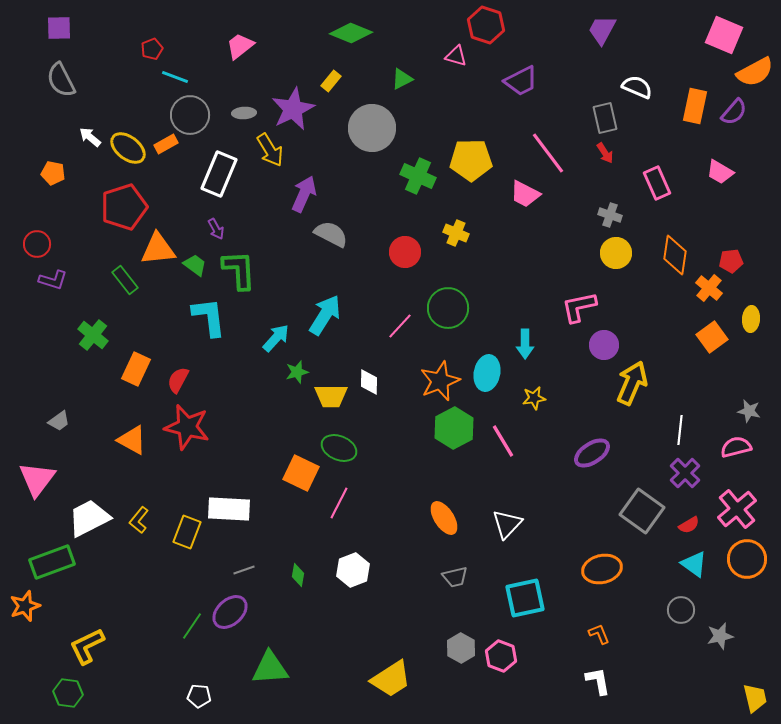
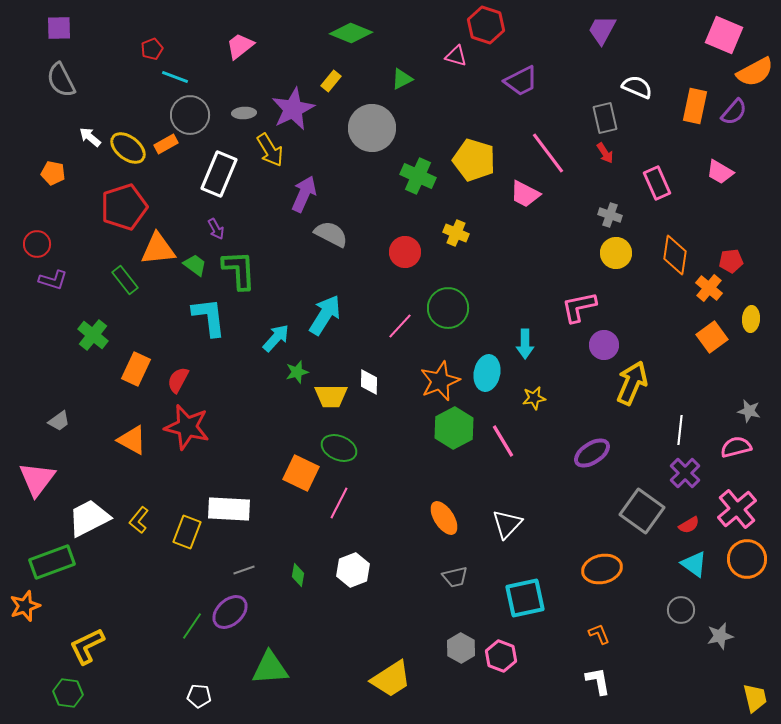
yellow pentagon at (471, 160): moved 3 px right; rotated 18 degrees clockwise
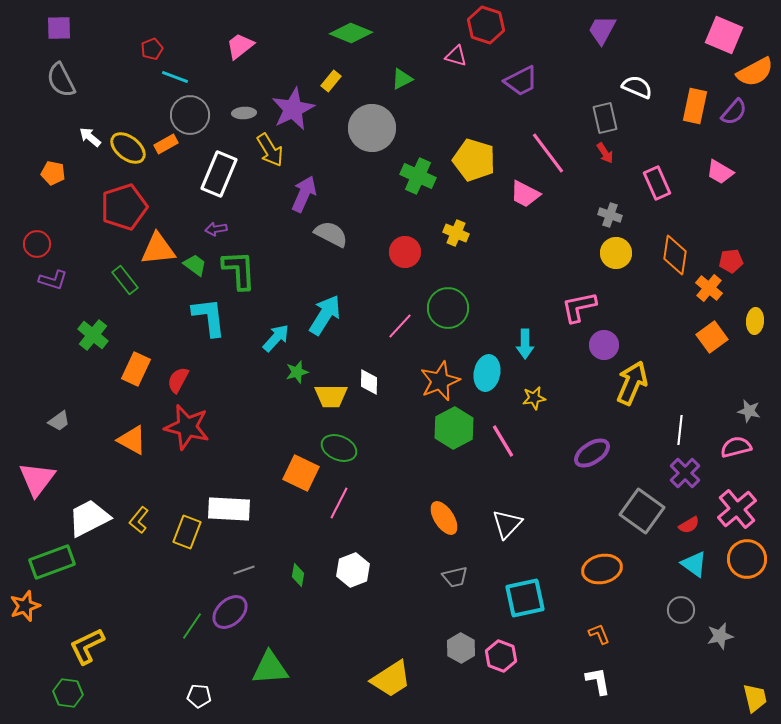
purple arrow at (216, 229): rotated 110 degrees clockwise
yellow ellipse at (751, 319): moved 4 px right, 2 px down
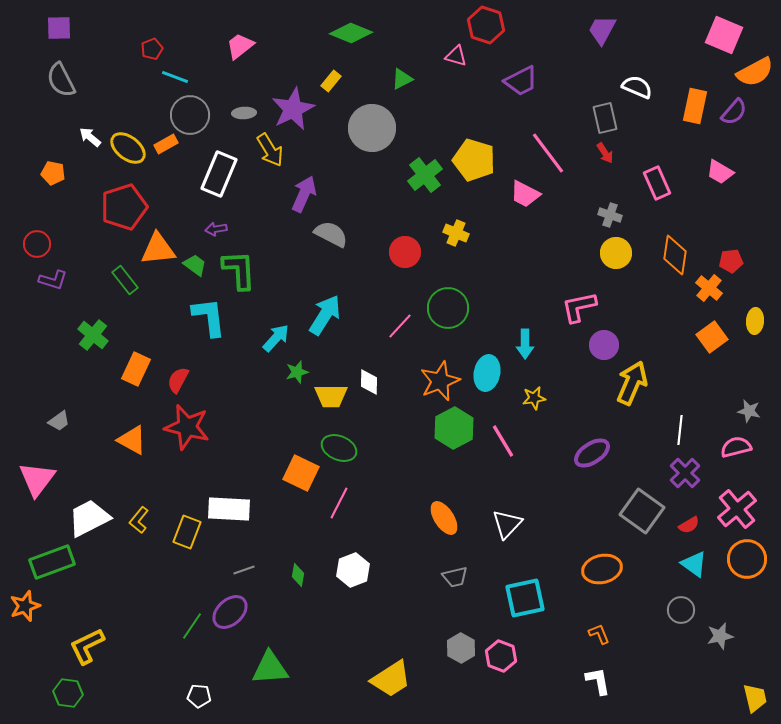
green cross at (418, 176): moved 7 px right, 1 px up; rotated 28 degrees clockwise
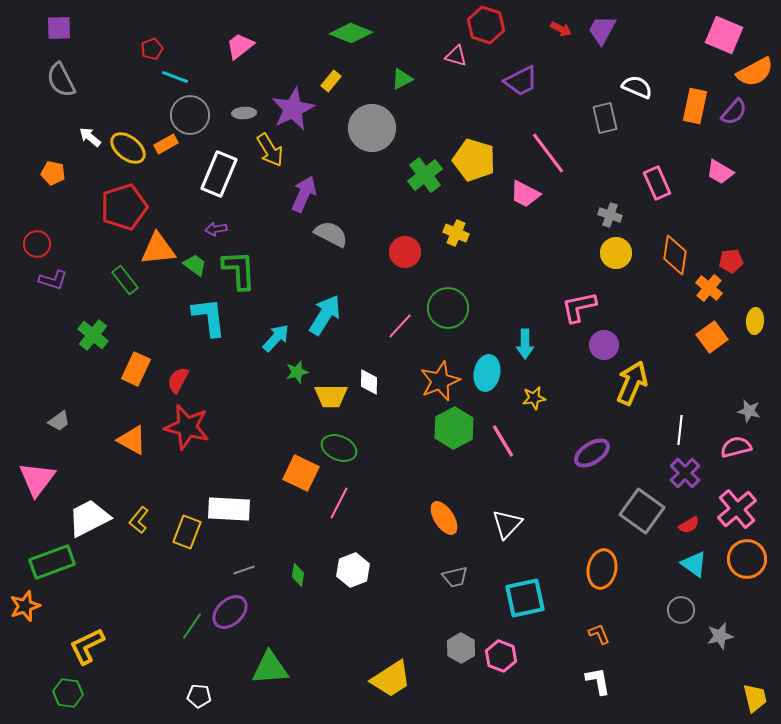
red arrow at (605, 153): moved 44 px left, 124 px up; rotated 30 degrees counterclockwise
orange ellipse at (602, 569): rotated 66 degrees counterclockwise
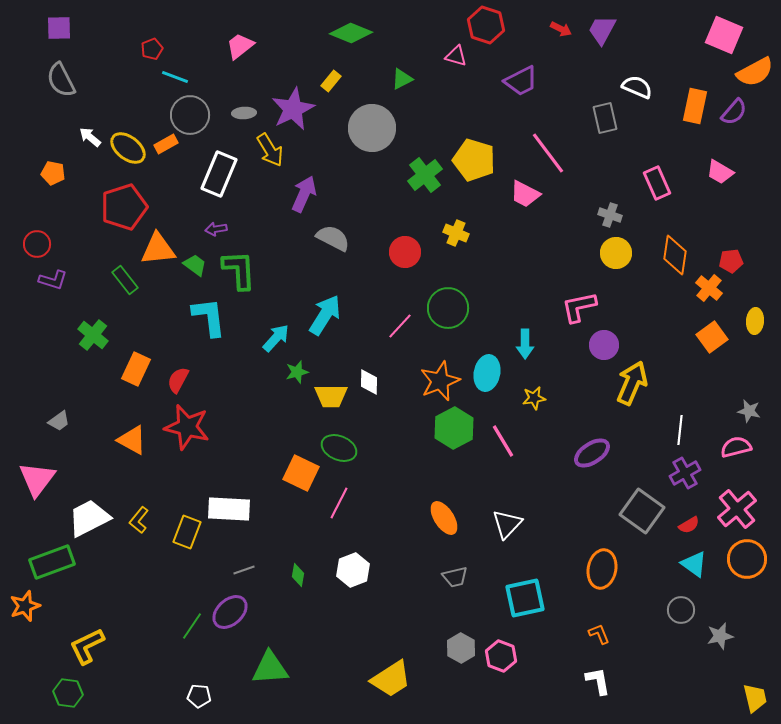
gray semicircle at (331, 234): moved 2 px right, 4 px down
purple cross at (685, 473): rotated 16 degrees clockwise
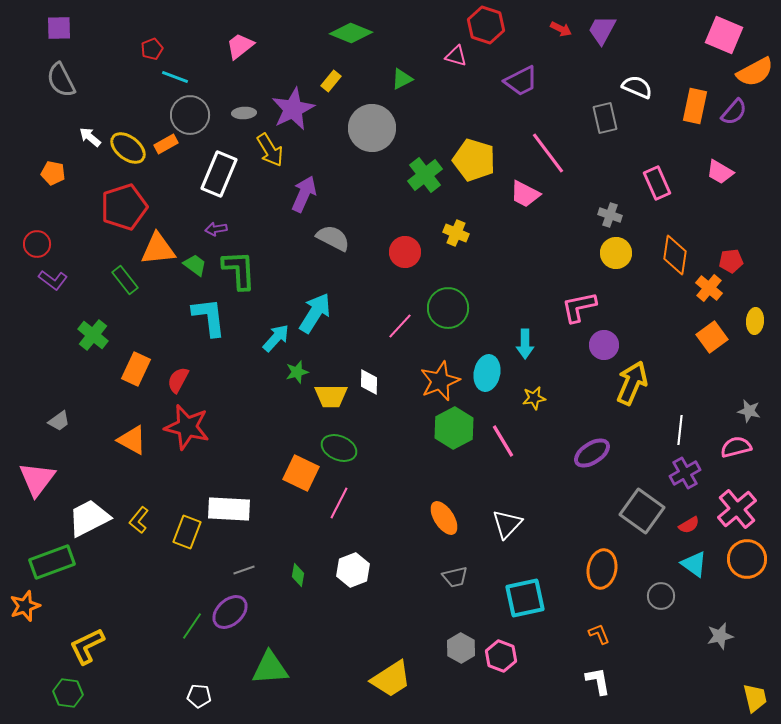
purple L-shape at (53, 280): rotated 20 degrees clockwise
cyan arrow at (325, 315): moved 10 px left, 2 px up
gray circle at (681, 610): moved 20 px left, 14 px up
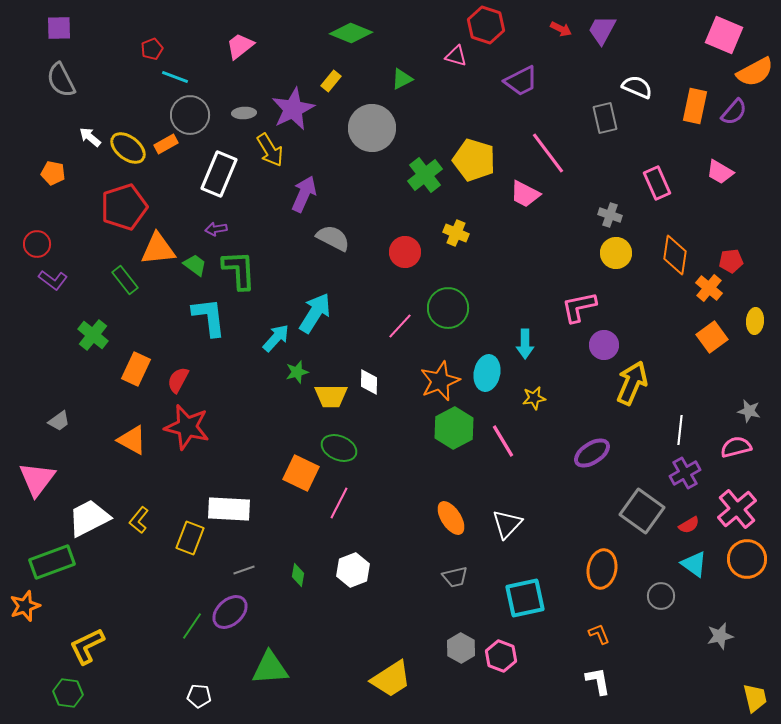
orange ellipse at (444, 518): moved 7 px right
yellow rectangle at (187, 532): moved 3 px right, 6 px down
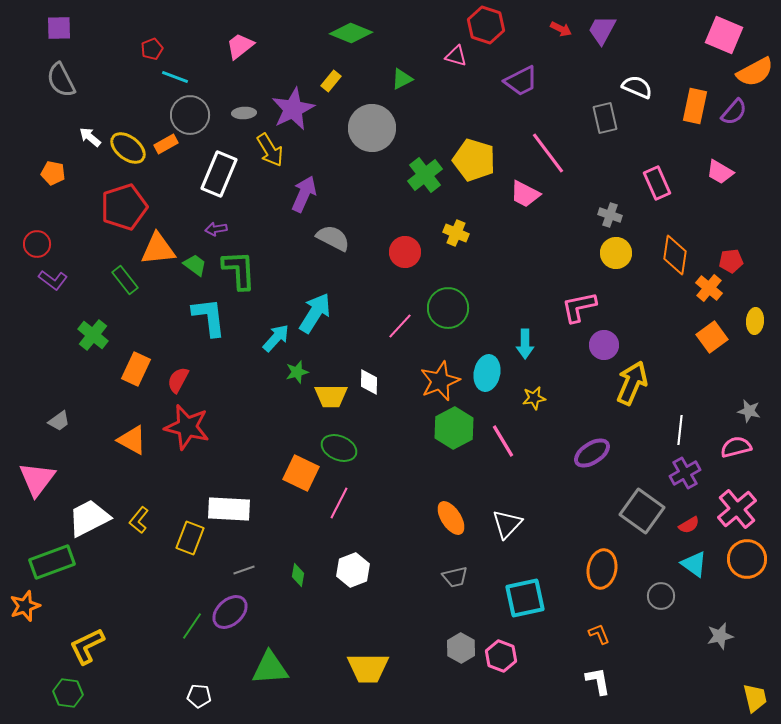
yellow trapezoid at (391, 679): moved 23 px left, 11 px up; rotated 33 degrees clockwise
